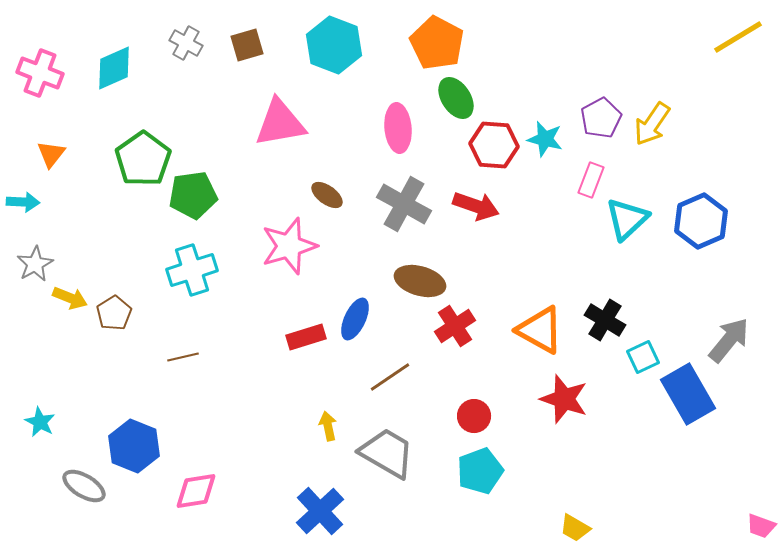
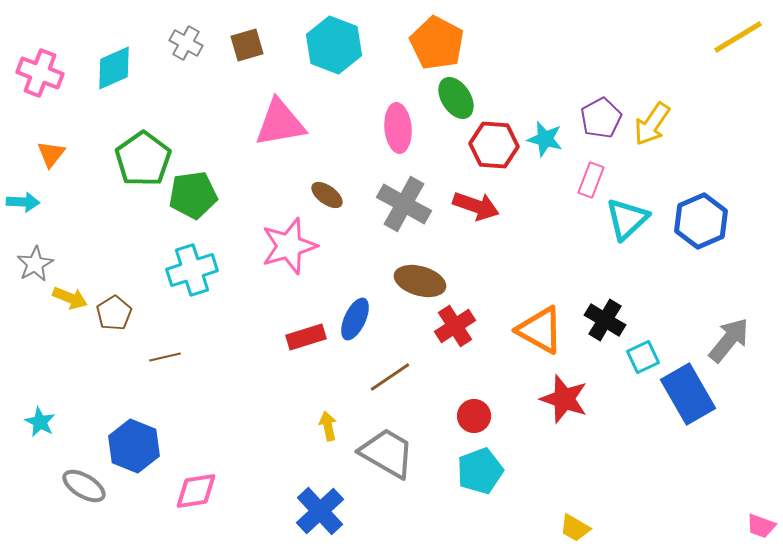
brown line at (183, 357): moved 18 px left
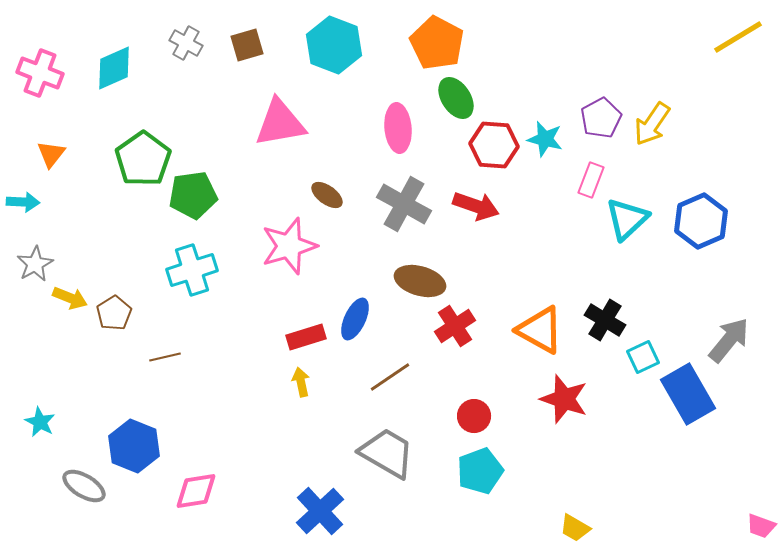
yellow arrow at (328, 426): moved 27 px left, 44 px up
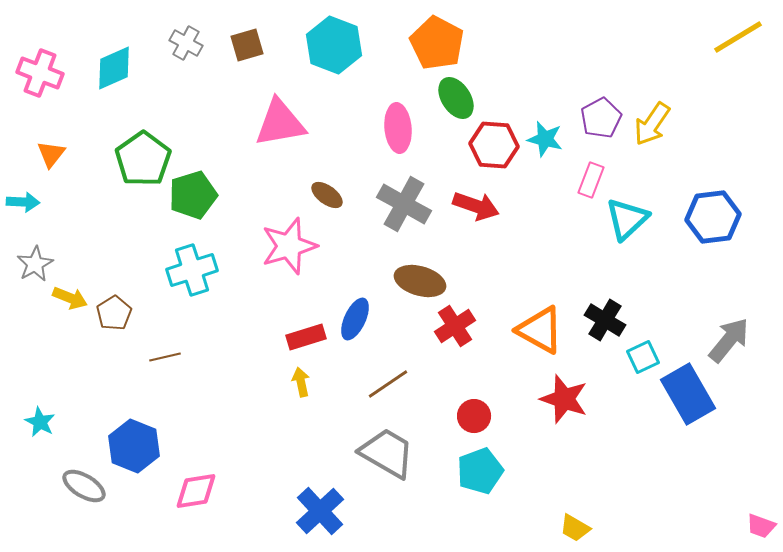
green pentagon at (193, 195): rotated 9 degrees counterclockwise
blue hexagon at (701, 221): moved 12 px right, 4 px up; rotated 16 degrees clockwise
brown line at (390, 377): moved 2 px left, 7 px down
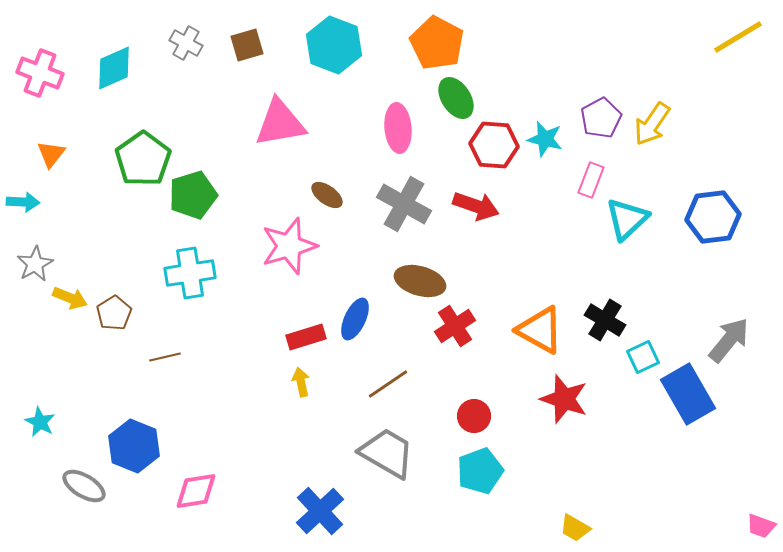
cyan cross at (192, 270): moved 2 px left, 3 px down; rotated 9 degrees clockwise
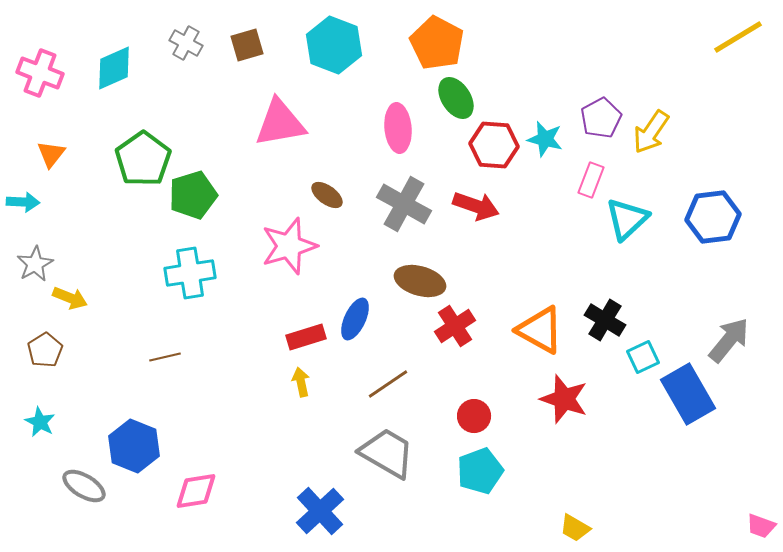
yellow arrow at (652, 124): moved 1 px left, 8 px down
brown pentagon at (114, 313): moved 69 px left, 37 px down
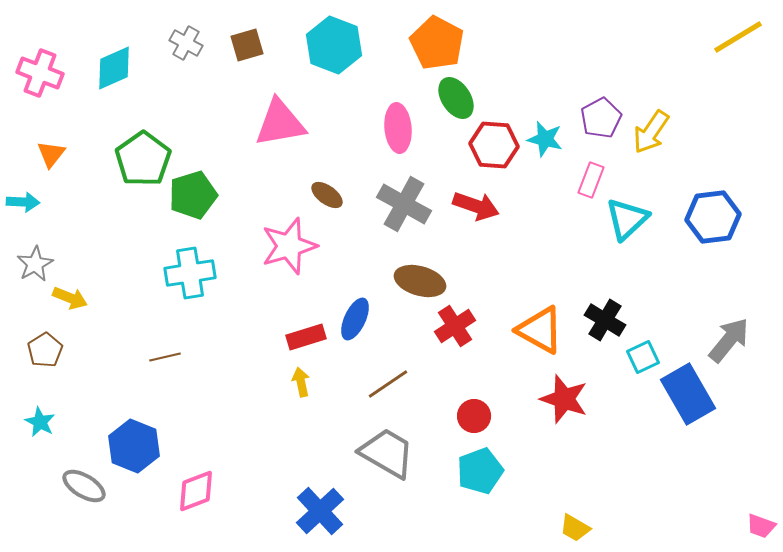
pink diamond at (196, 491): rotated 12 degrees counterclockwise
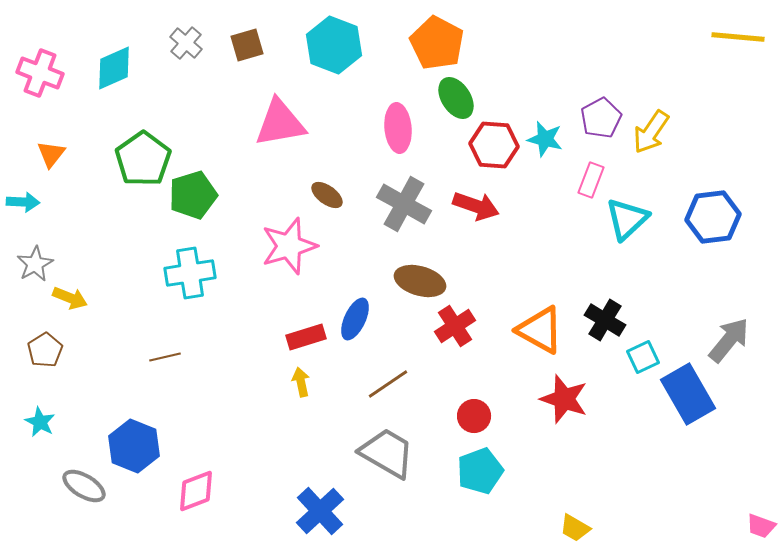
yellow line at (738, 37): rotated 36 degrees clockwise
gray cross at (186, 43): rotated 12 degrees clockwise
